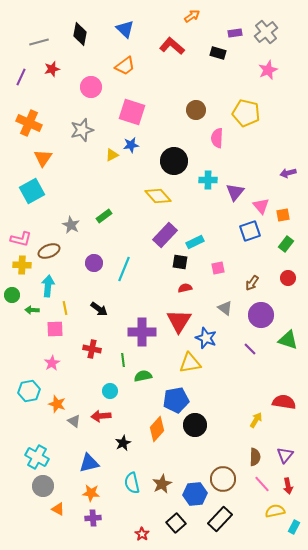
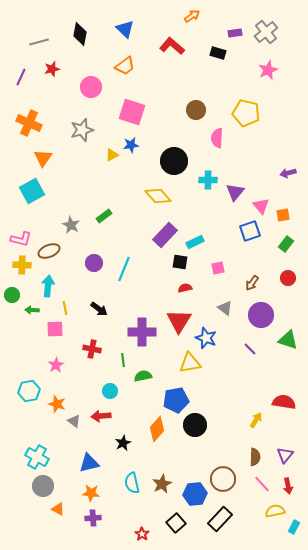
pink star at (52, 363): moved 4 px right, 2 px down
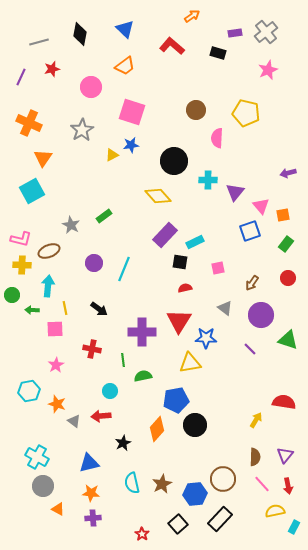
gray star at (82, 130): rotated 15 degrees counterclockwise
blue star at (206, 338): rotated 20 degrees counterclockwise
black square at (176, 523): moved 2 px right, 1 px down
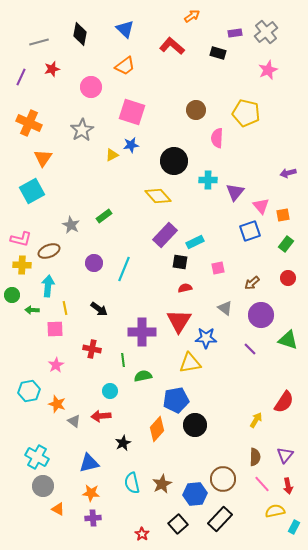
brown arrow at (252, 283): rotated 14 degrees clockwise
red semicircle at (284, 402): rotated 115 degrees clockwise
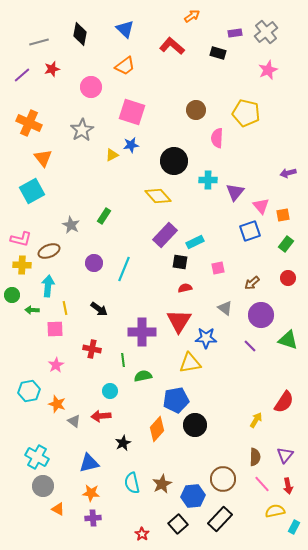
purple line at (21, 77): moved 1 px right, 2 px up; rotated 24 degrees clockwise
orange triangle at (43, 158): rotated 12 degrees counterclockwise
green rectangle at (104, 216): rotated 21 degrees counterclockwise
purple line at (250, 349): moved 3 px up
blue hexagon at (195, 494): moved 2 px left, 2 px down
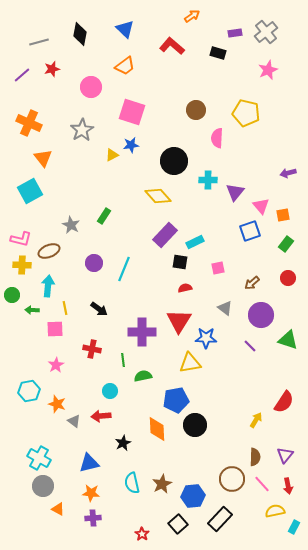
cyan square at (32, 191): moved 2 px left
orange diamond at (157, 429): rotated 45 degrees counterclockwise
cyan cross at (37, 457): moved 2 px right, 1 px down
brown circle at (223, 479): moved 9 px right
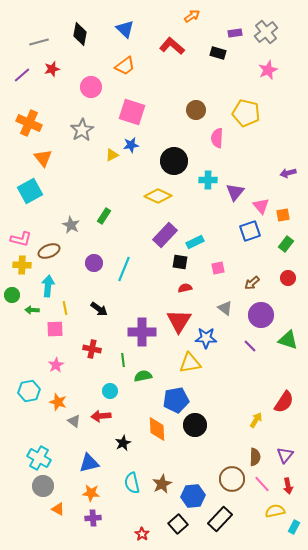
yellow diamond at (158, 196): rotated 24 degrees counterclockwise
orange star at (57, 404): moved 1 px right, 2 px up
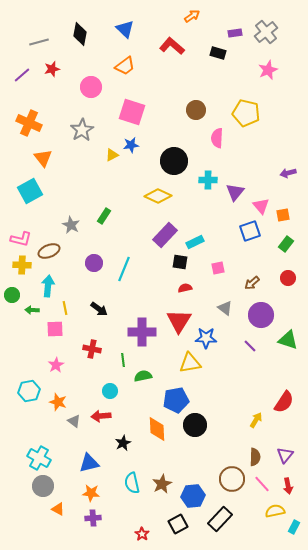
black square at (178, 524): rotated 12 degrees clockwise
